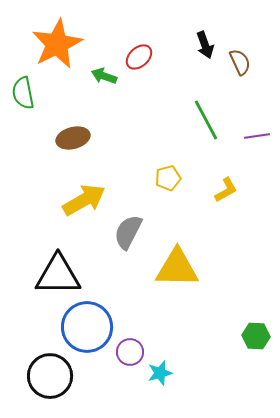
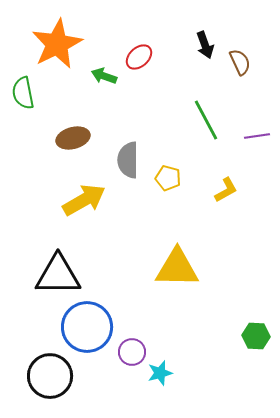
yellow pentagon: rotated 30 degrees clockwise
gray semicircle: moved 72 px up; rotated 27 degrees counterclockwise
purple circle: moved 2 px right
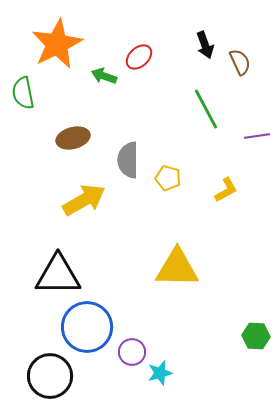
green line: moved 11 px up
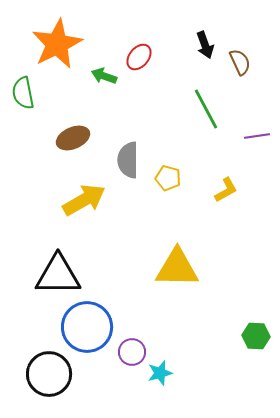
red ellipse: rotated 8 degrees counterclockwise
brown ellipse: rotated 8 degrees counterclockwise
black circle: moved 1 px left, 2 px up
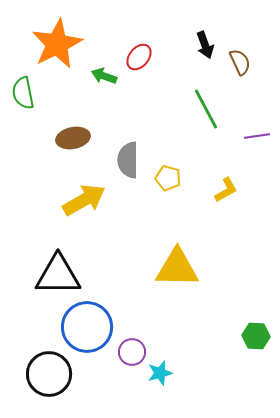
brown ellipse: rotated 12 degrees clockwise
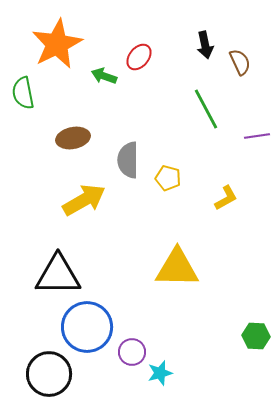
black arrow: rotated 8 degrees clockwise
yellow L-shape: moved 8 px down
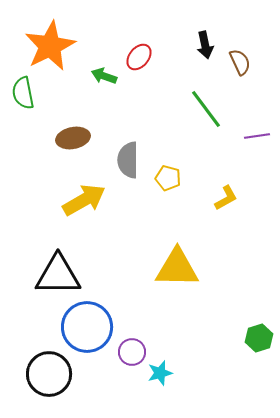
orange star: moved 7 px left, 2 px down
green line: rotated 9 degrees counterclockwise
green hexagon: moved 3 px right, 2 px down; rotated 20 degrees counterclockwise
